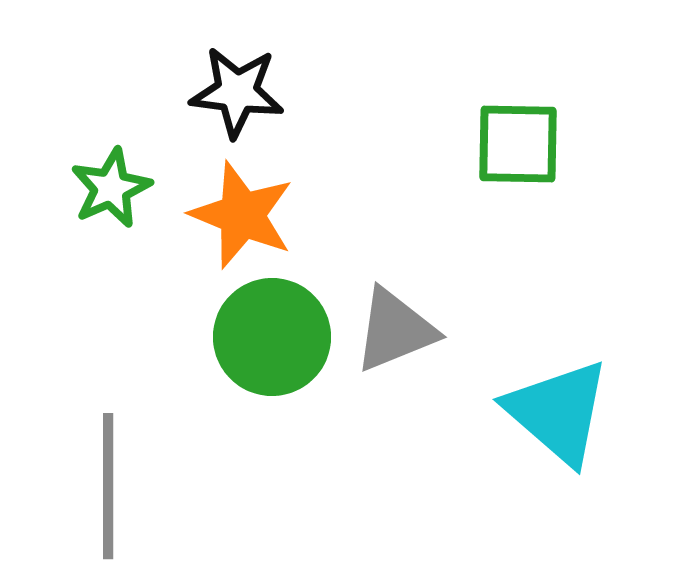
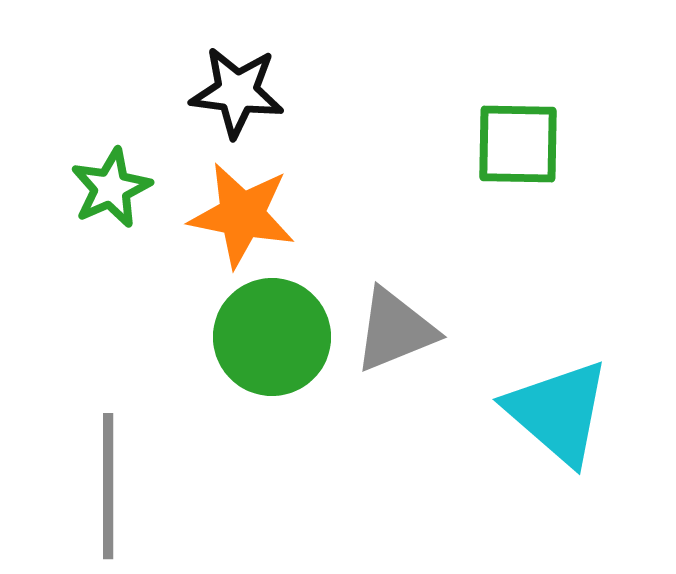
orange star: rotated 11 degrees counterclockwise
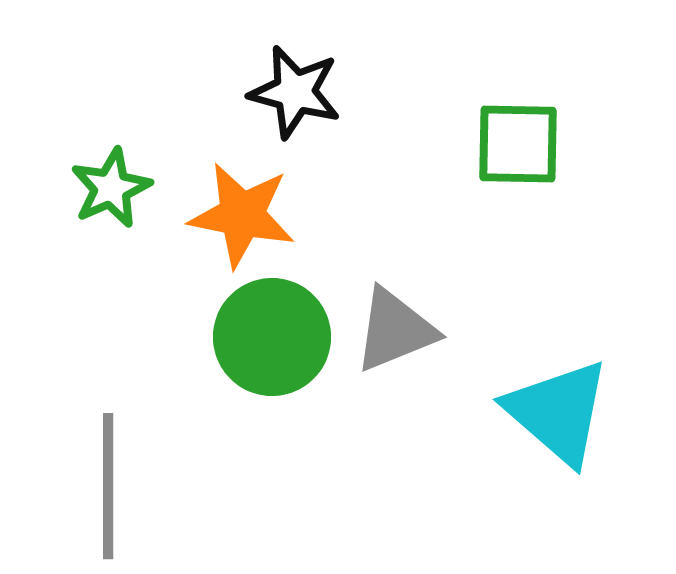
black star: moved 58 px right; rotated 8 degrees clockwise
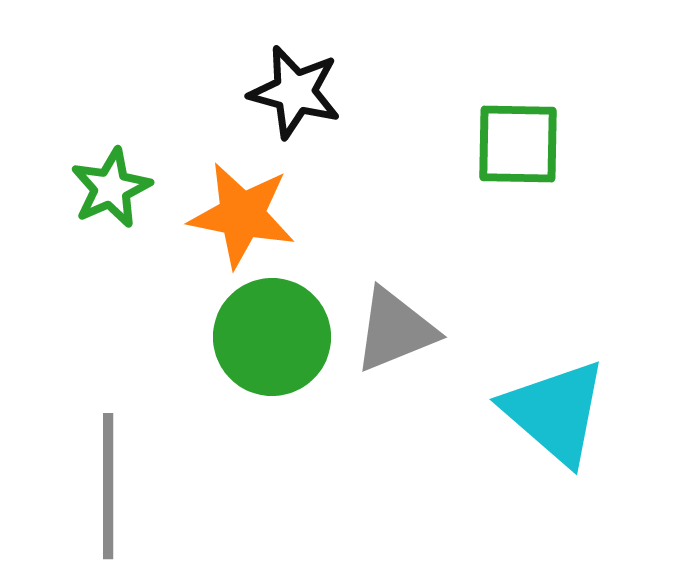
cyan triangle: moved 3 px left
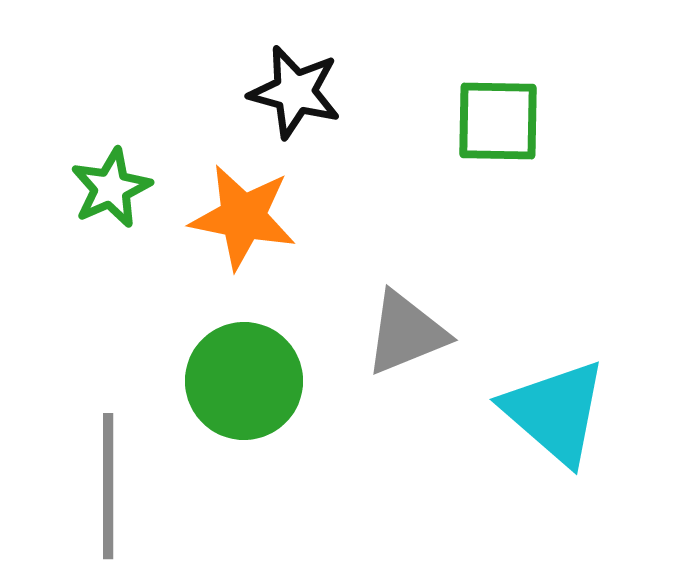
green square: moved 20 px left, 23 px up
orange star: moved 1 px right, 2 px down
gray triangle: moved 11 px right, 3 px down
green circle: moved 28 px left, 44 px down
